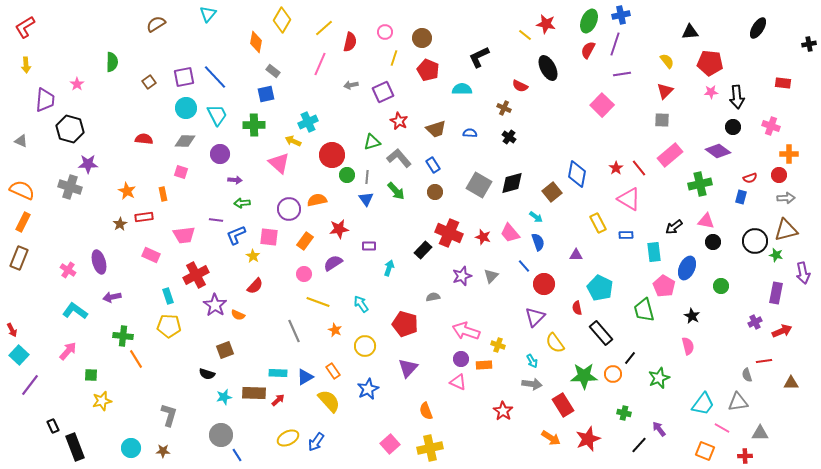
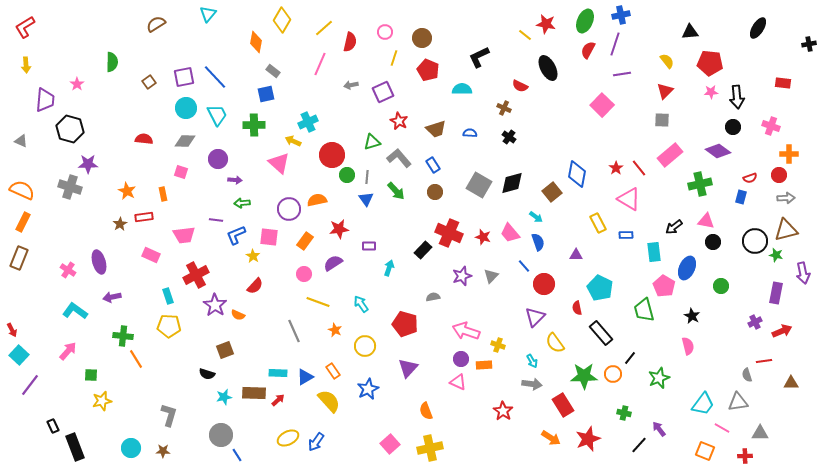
green ellipse at (589, 21): moved 4 px left
purple circle at (220, 154): moved 2 px left, 5 px down
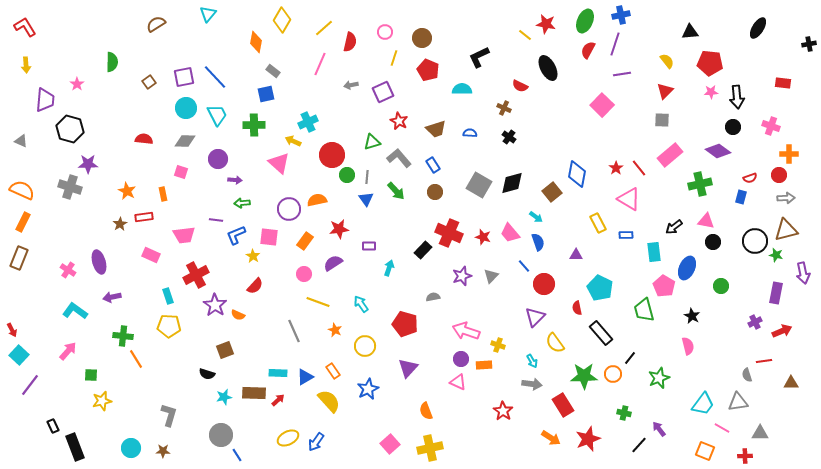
red L-shape at (25, 27): rotated 90 degrees clockwise
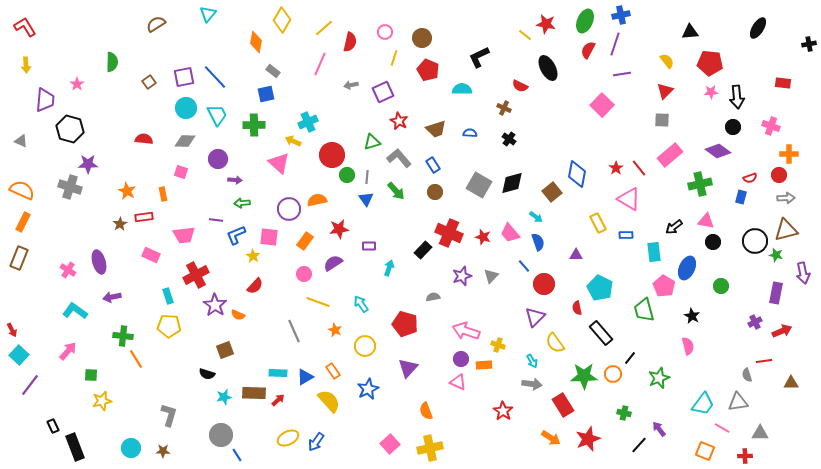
black cross at (509, 137): moved 2 px down
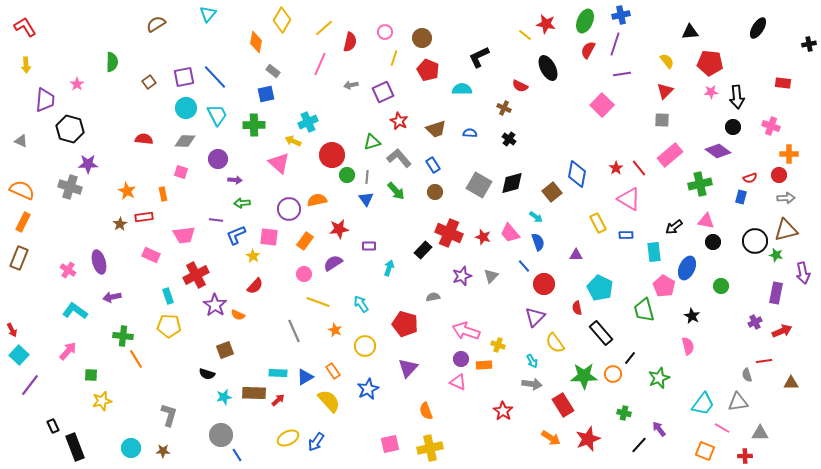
pink square at (390, 444): rotated 30 degrees clockwise
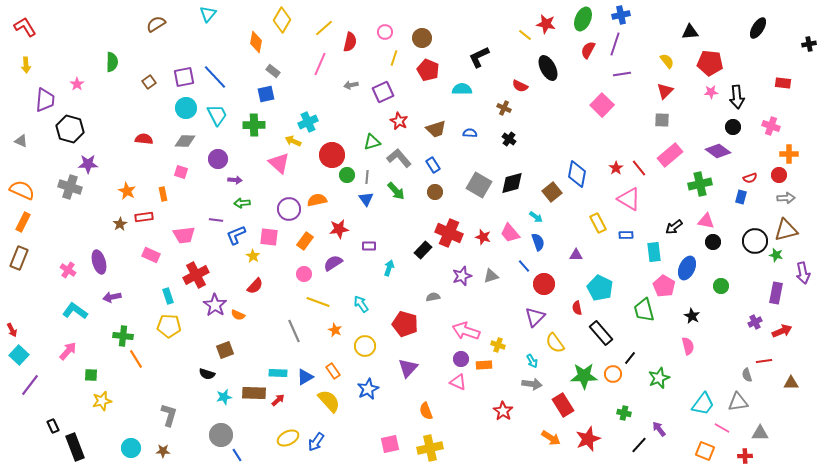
green ellipse at (585, 21): moved 2 px left, 2 px up
gray triangle at (491, 276): rotated 28 degrees clockwise
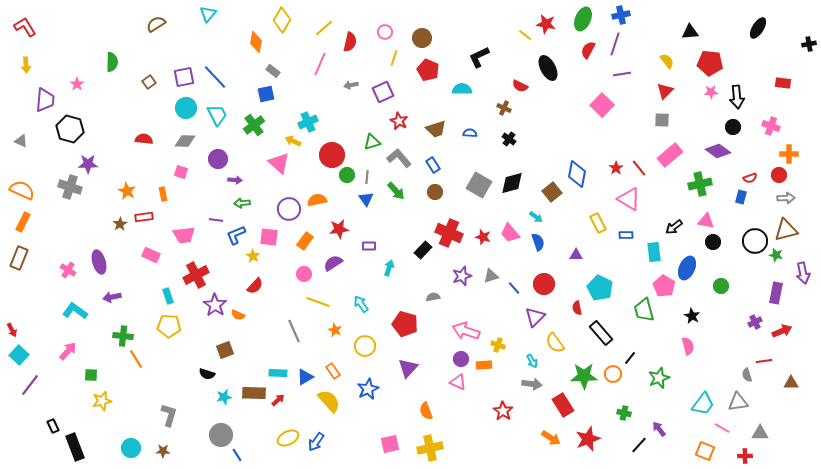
green cross at (254, 125): rotated 35 degrees counterclockwise
blue line at (524, 266): moved 10 px left, 22 px down
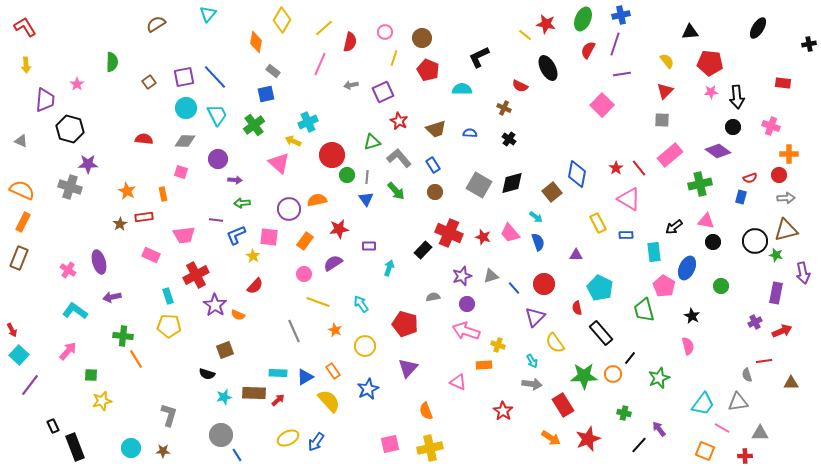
purple circle at (461, 359): moved 6 px right, 55 px up
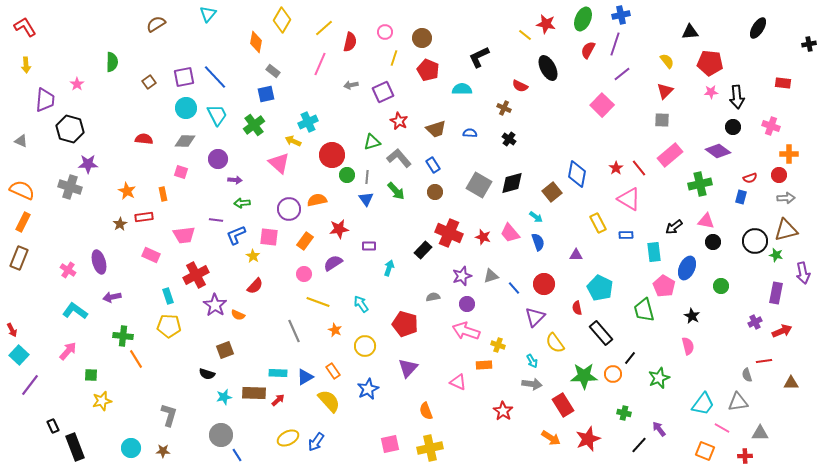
purple line at (622, 74): rotated 30 degrees counterclockwise
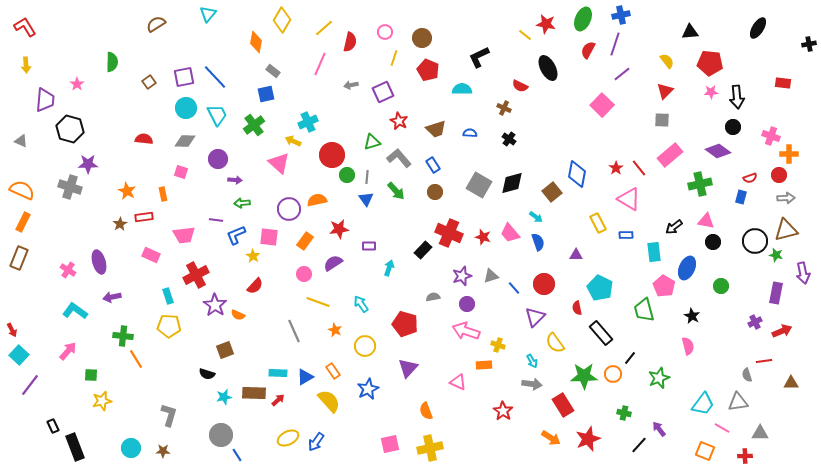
pink cross at (771, 126): moved 10 px down
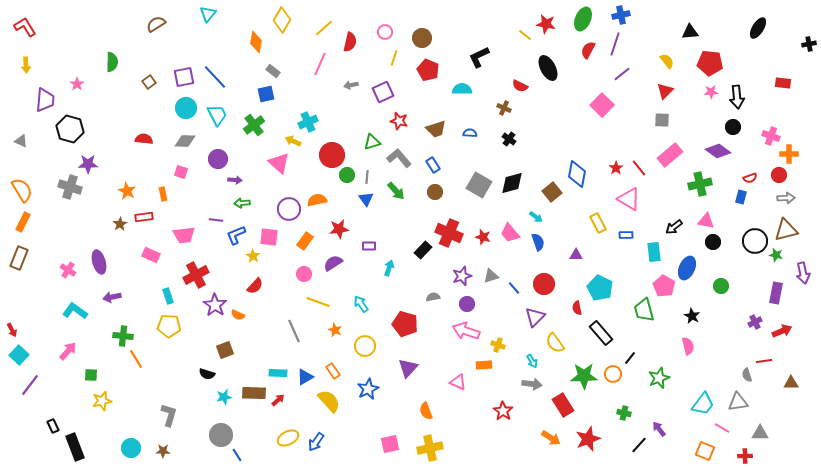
red star at (399, 121): rotated 12 degrees counterclockwise
orange semicircle at (22, 190): rotated 35 degrees clockwise
